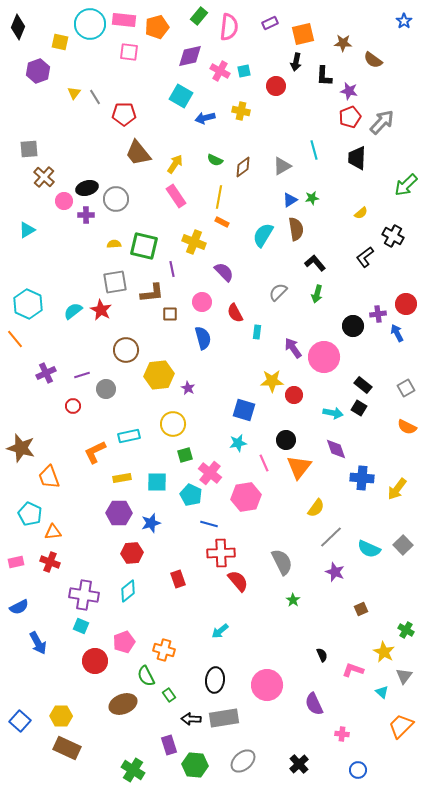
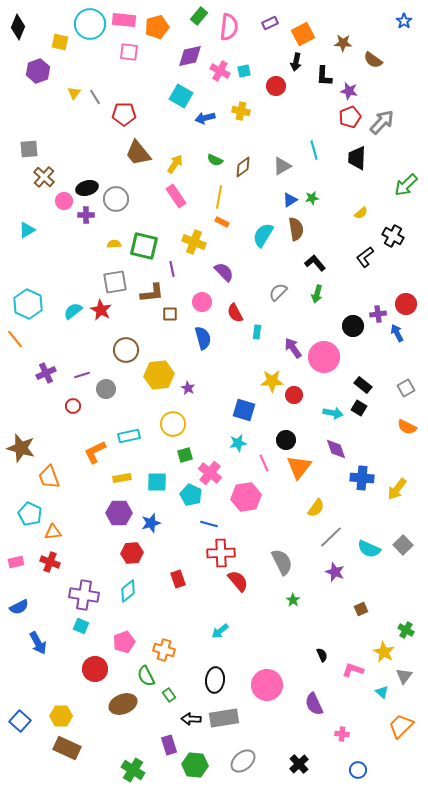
orange square at (303, 34): rotated 15 degrees counterclockwise
red circle at (95, 661): moved 8 px down
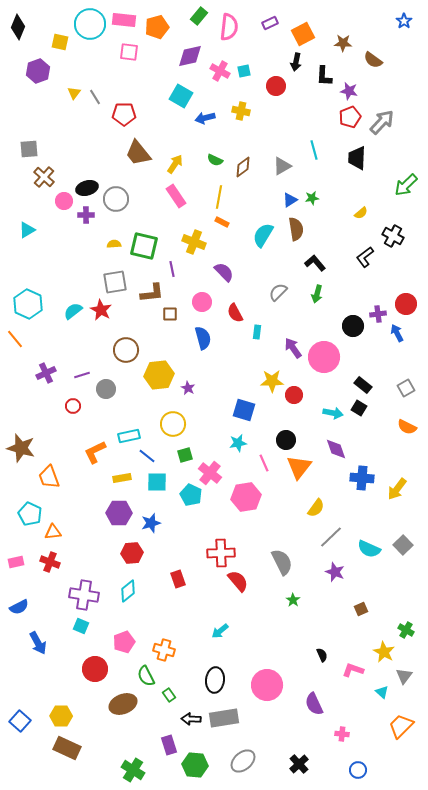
blue line at (209, 524): moved 62 px left, 68 px up; rotated 24 degrees clockwise
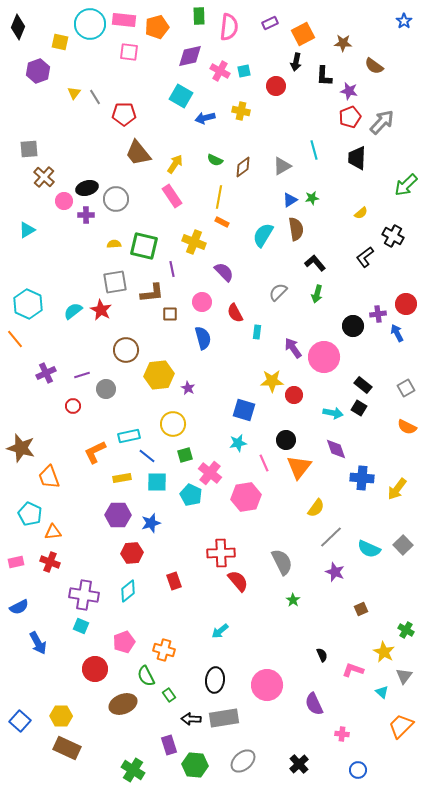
green rectangle at (199, 16): rotated 42 degrees counterclockwise
brown semicircle at (373, 60): moved 1 px right, 6 px down
pink rectangle at (176, 196): moved 4 px left
purple hexagon at (119, 513): moved 1 px left, 2 px down
red rectangle at (178, 579): moved 4 px left, 2 px down
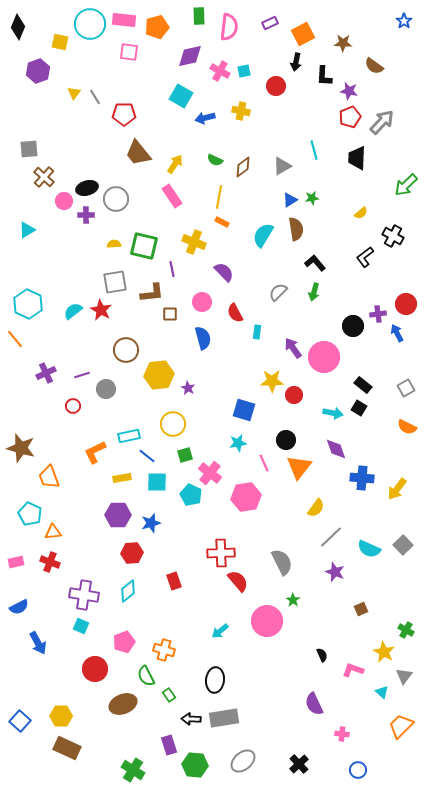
green arrow at (317, 294): moved 3 px left, 2 px up
pink circle at (267, 685): moved 64 px up
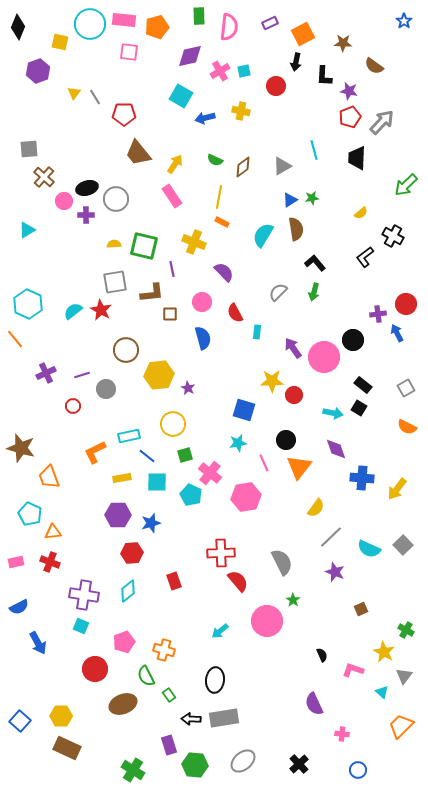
pink cross at (220, 71): rotated 30 degrees clockwise
black circle at (353, 326): moved 14 px down
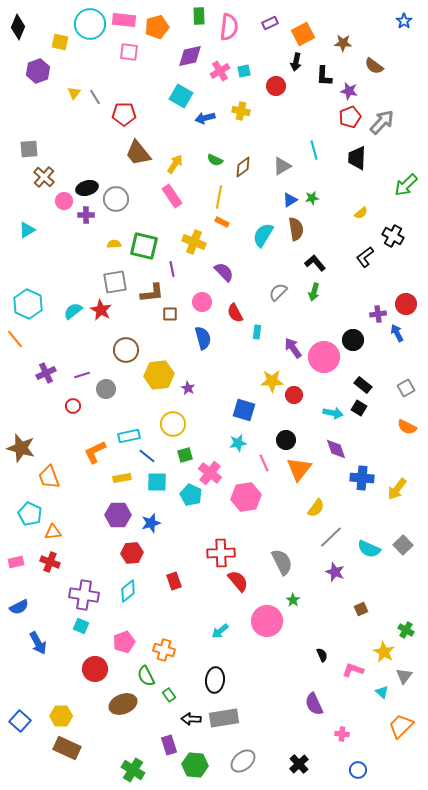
orange triangle at (299, 467): moved 2 px down
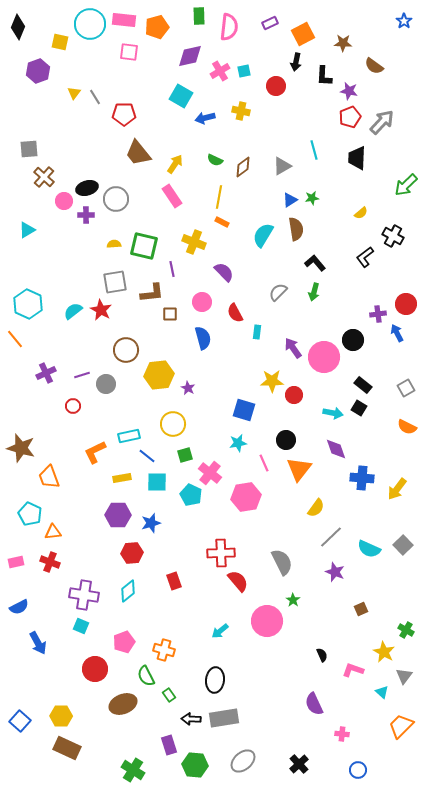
gray circle at (106, 389): moved 5 px up
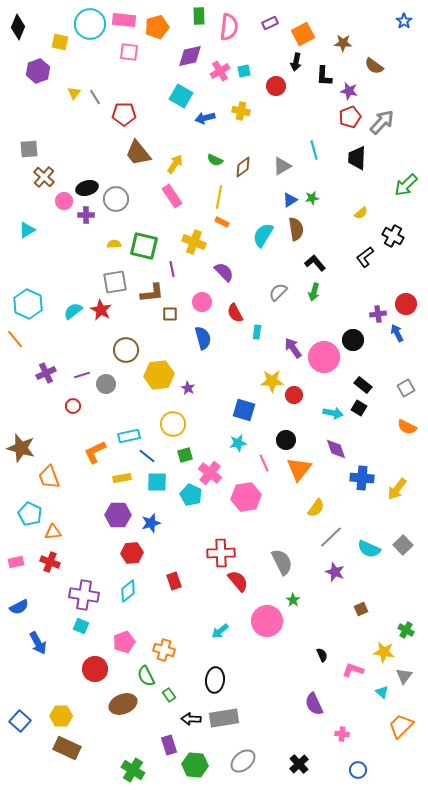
yellow star at (384, 652): rotated 20 degrees counterclockwise
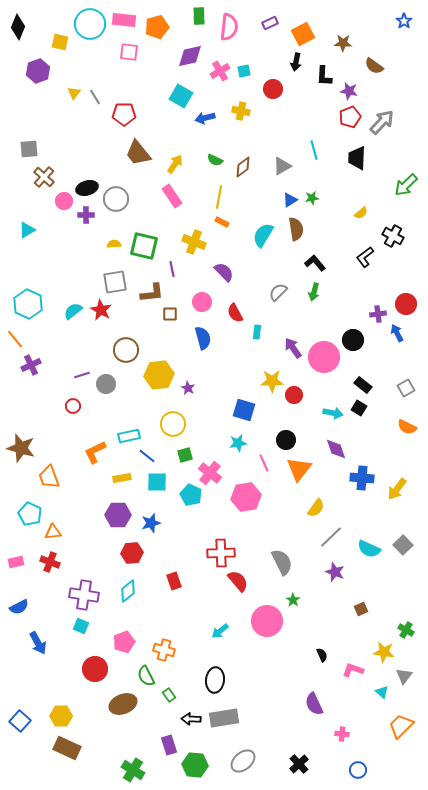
red circle at (276, 86): moved 3 px left, 3 px down
purple cross at (46, 373): moved 15 px left, 8 px up
